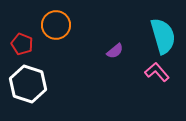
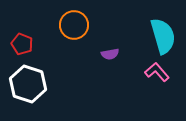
orange circle: moved 18 px right
purple semicircle: moved 5 px left, 3 px down; rotated 30 degrees clockwise
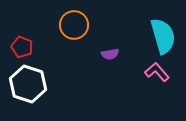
red pentagon: moved 3 px down
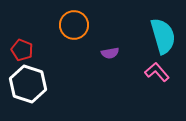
red pentagon: moved 3 px down
purple semicircle: moved 1 px up
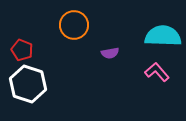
cyan semicircle: rotated 72 degrees counterclockwise
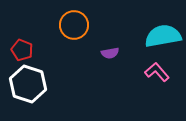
cyan semicircle: rotated 12 degrees counterclockwise
